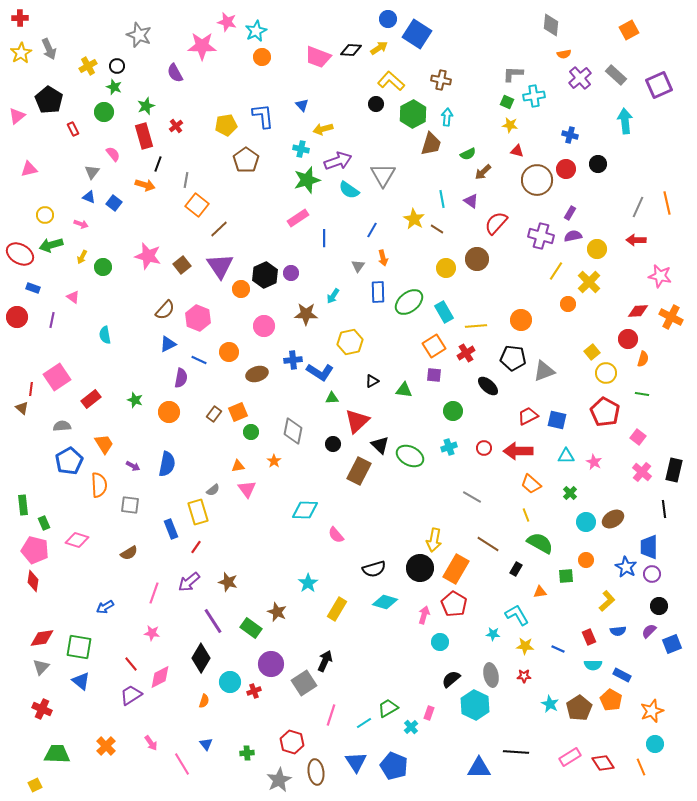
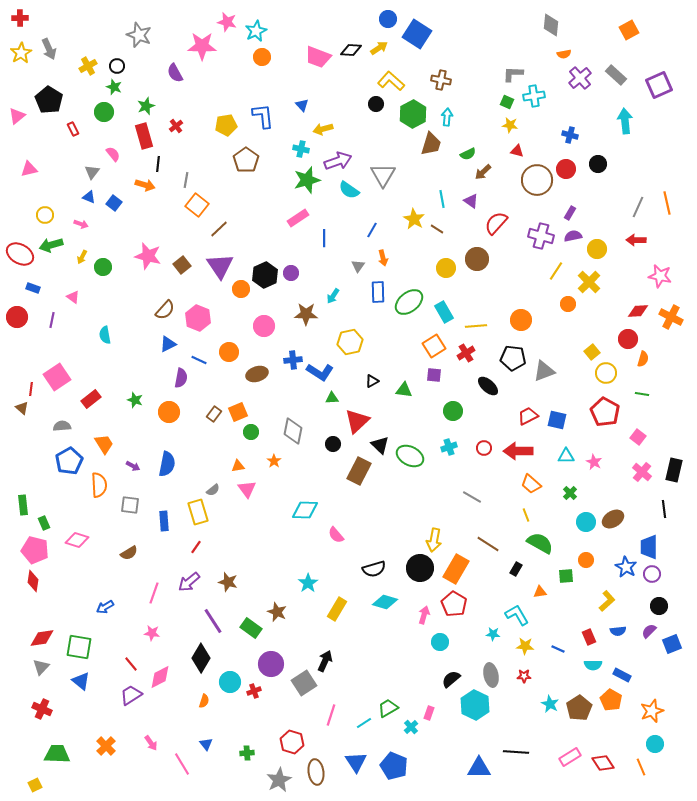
black line at (158, 164): rotated 14 degrees counterclockwise
blue rectangle at (171, 529): moved 7 px left, 8 px up; rotated 18 degrees clockwise
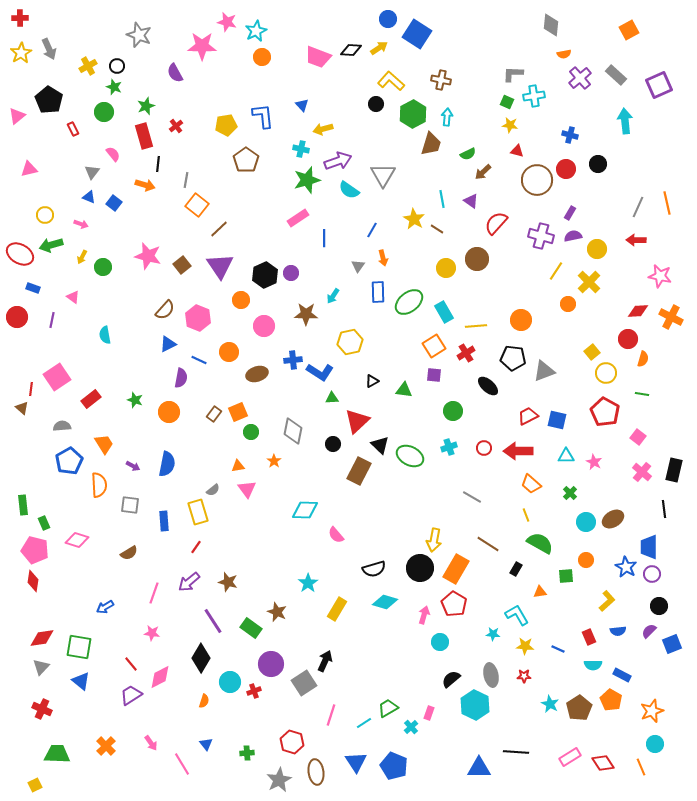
orange circle at (241, 289): moved 11 px down
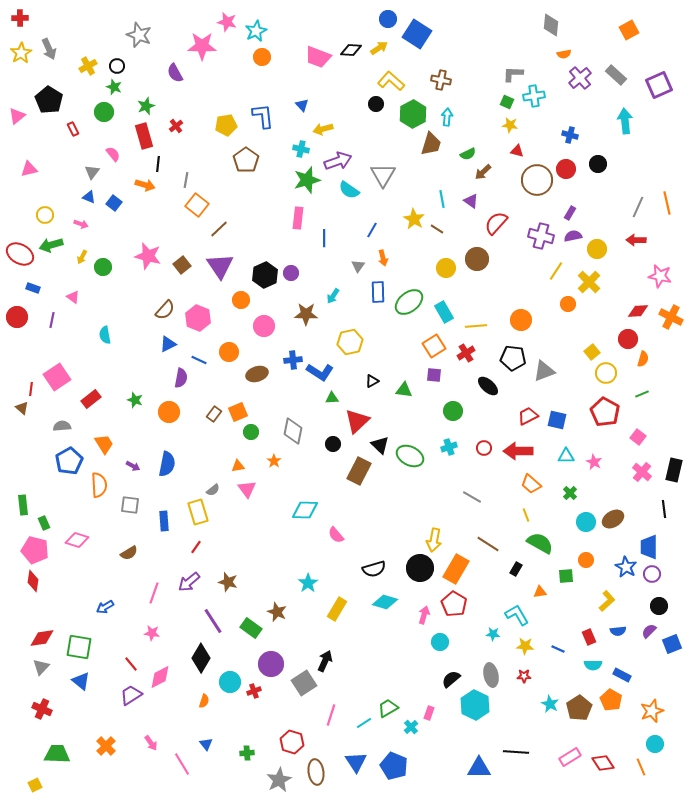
pink rectangle at (298, 218): rotated 50 degrees counterclockwise
green line at (642, 394): rotated 32 degrees counterclockwise
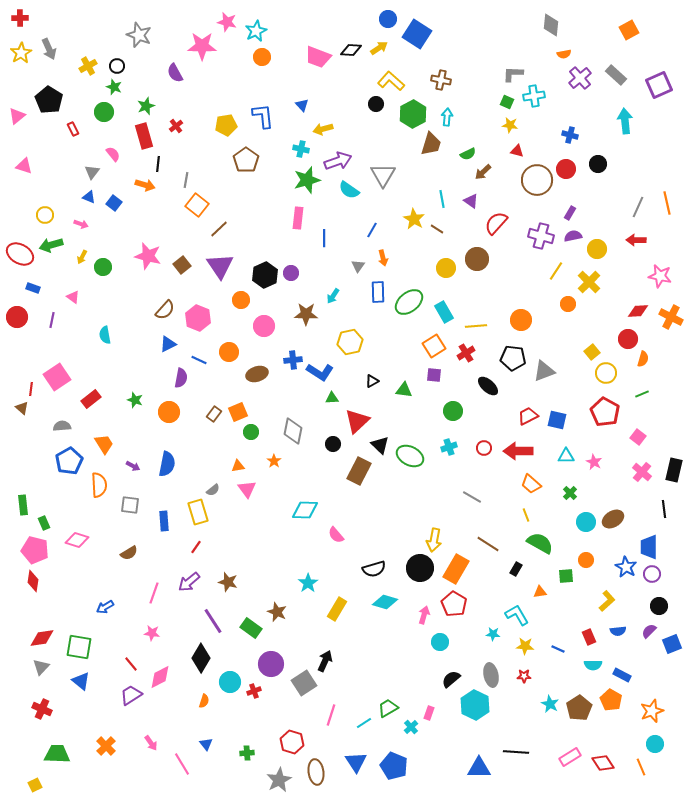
pink triangle at (29, 169): moved 5 px left, 3 px up; rotated 30 degrees clockwise
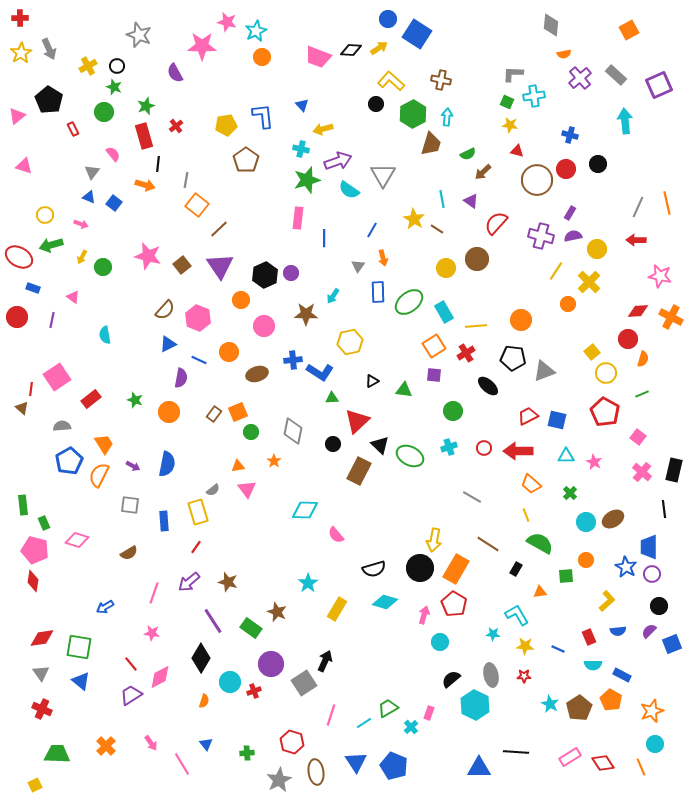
red ellipse at (20, 254): moved 1 px left, 3 px down
orange semicircle at (99, 485): moved 10 px up; rotated 150 degrees counterclockwise
gray triangle at (41, 667): moved 6 px down; rotated 18 degrees counterclockwise
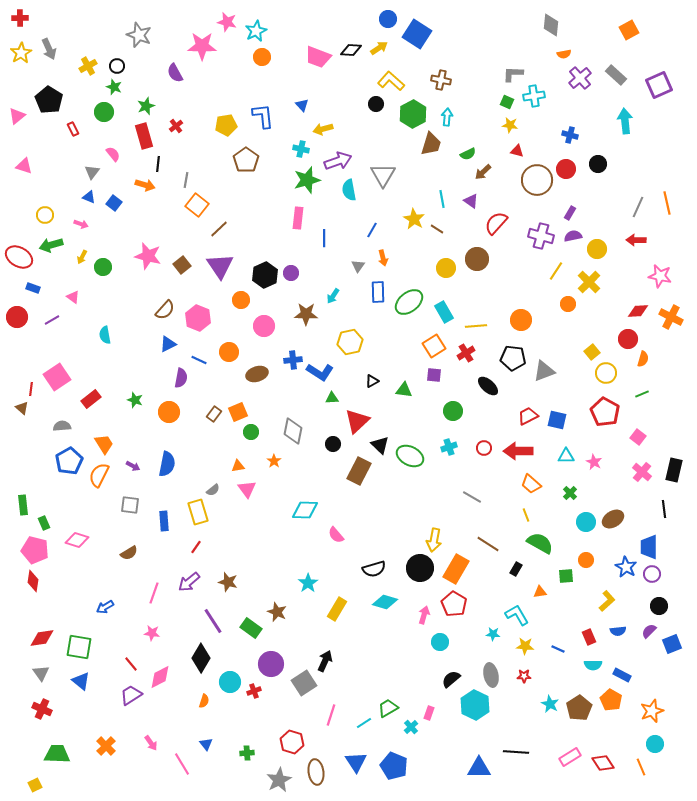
cyan semicircle at (349, 190): rotated 45 degrees clockwise
purple line at (52, 320): rotated 49 degrees clockwise
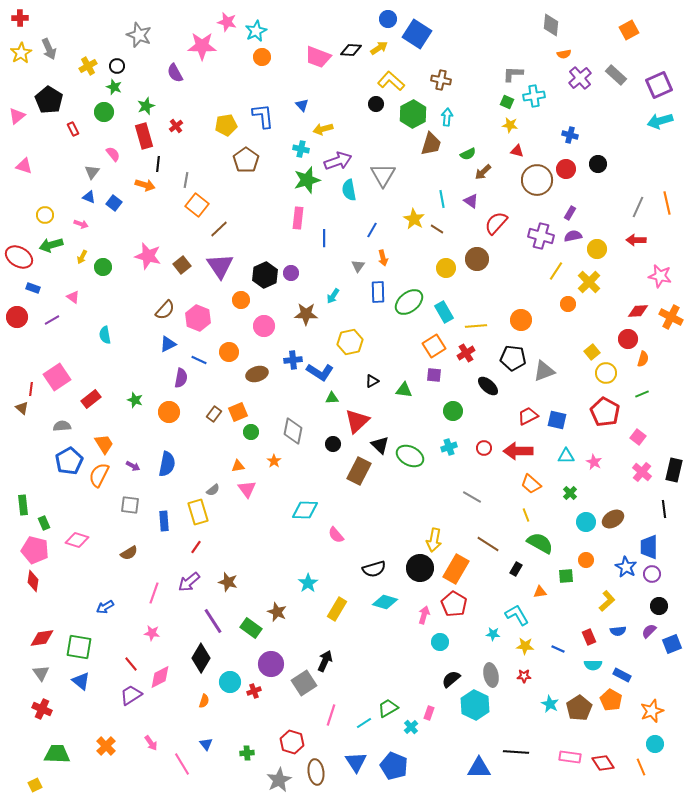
cyan arrow at (625, 121): moved 35 px right; rotated 100 degrees counterclockwise
pink rectangle at (570, 757): rotated 40 degrees clockwise
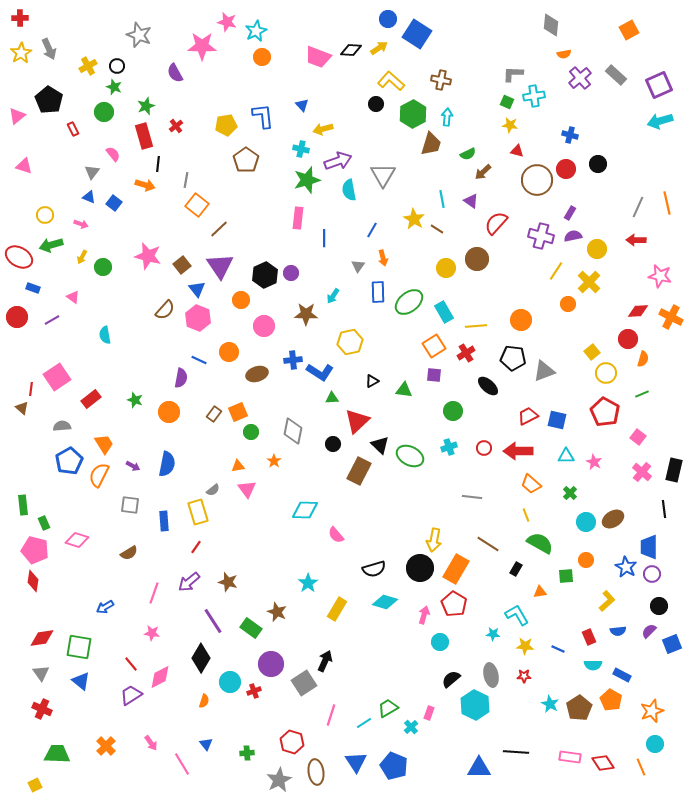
blue triangle at (168, 344): moved 29 px right, 55 px up; rotated 42 degrees counterclockwise
gray line at (472, 497): rotated 24 degrees counterclockwise
